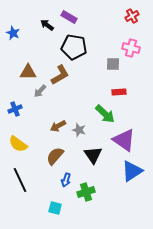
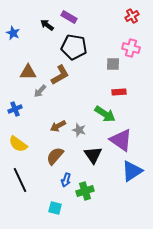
green arrow: rotated 10 degrees counterclockwise
purple triangle: moved 3 px left
green cross: moved 1 px left, 1 px up
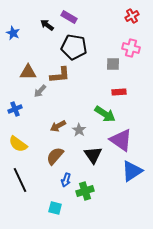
brown L-shape: rotated 25 degrees clockwise
gray star: rotated 16 degrees clockwise
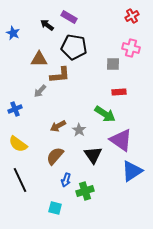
brown triangle: moved 11 px right, 13 px up
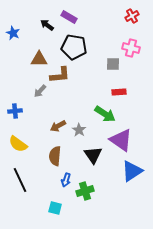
blue cross: moved 2 px down; rotated 16 degrees clockwise
brown semicircle: rotated 36 degrees counterclockwise
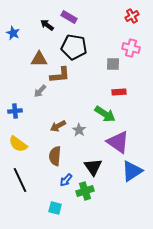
purple triangle: moved 3 px left, 2 px down
black triangle: moved 12 px down
blue arrow: rotated 24 degrees clockwise
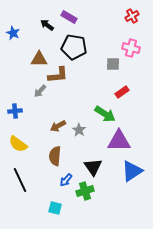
brown L-shape: moved 2 px left
red rectangle: moved 3 px right; rotated 32 degrees counterclockwise
purple triangle: moved 1 px right, 1 px up; rotated 35 degrees counterclockwise
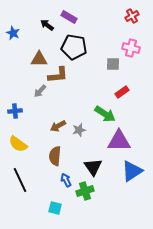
gray star: rotated 24 degrees clockwise
blue arrow: rotated 112 degrees clockwise
